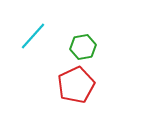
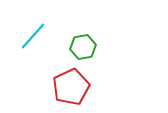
red pentagon: moved 5 px left, 2 px down
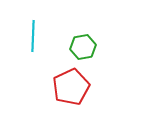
cyan line: rotated 40 degrees counterclockwise
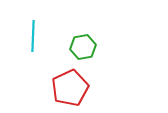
red pentagon: moved 1 px left, 1 px down
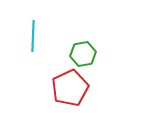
green hexagon: moved 7 px down
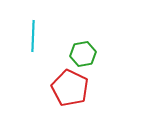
red pentagon: rotated 21 degrees counterclockwise
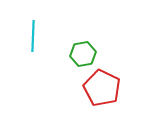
red pentagon: moved 32 px right
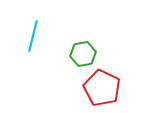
cyan line: rotated 12 degrees clockwise
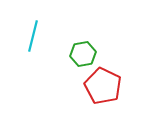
red pentagon: moved 1 px right, 2 px up
